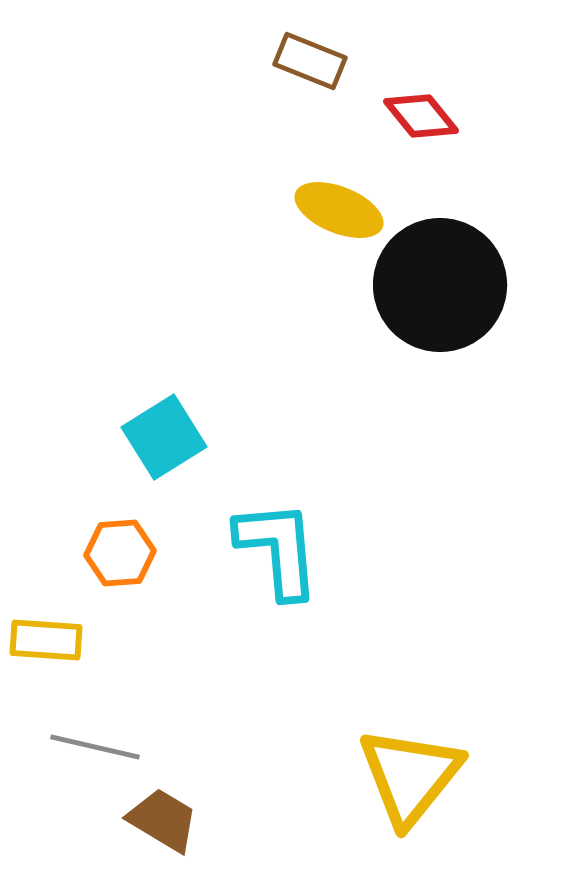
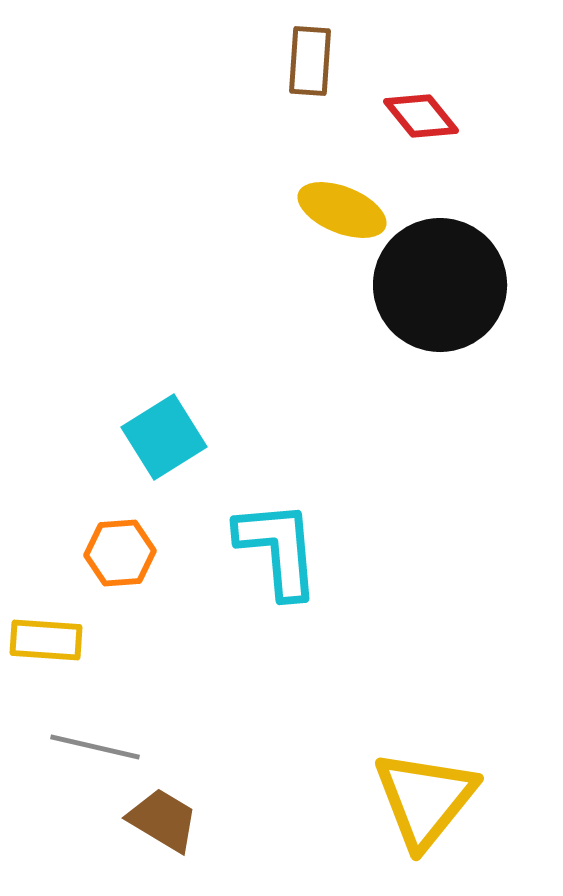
brown rectangle: rotated 72 degrees clockwise
yellow ellipse: moved 3 px right
yellow triangle: moved 15 px right, 23 px down
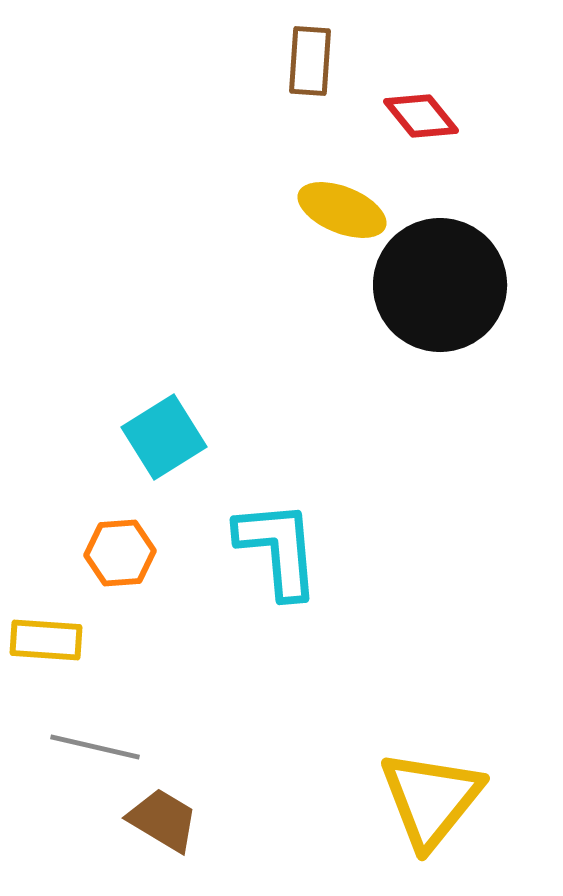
yellow triangle: moved 6 px right
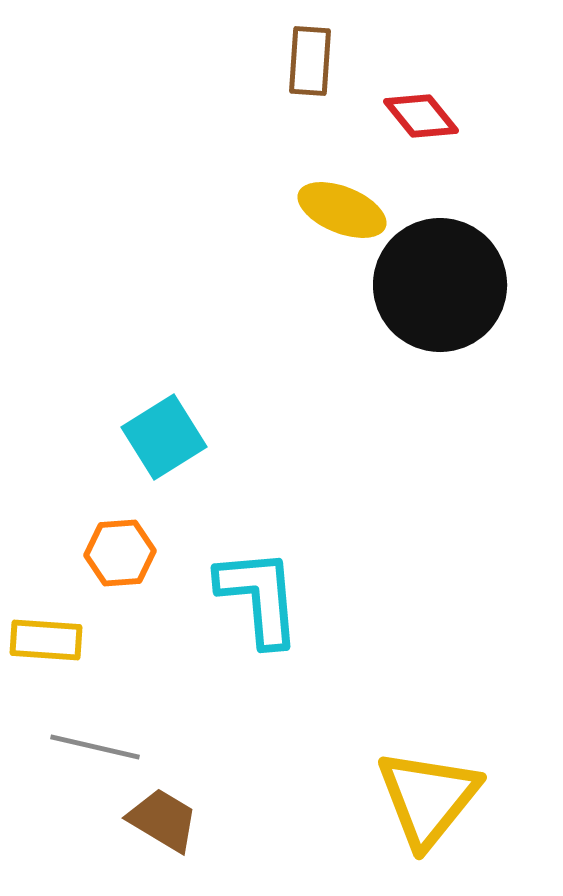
cyan L-shape: moved 19 px left, 48 px down
yellow triangle: moved 3 px left, 1 px up
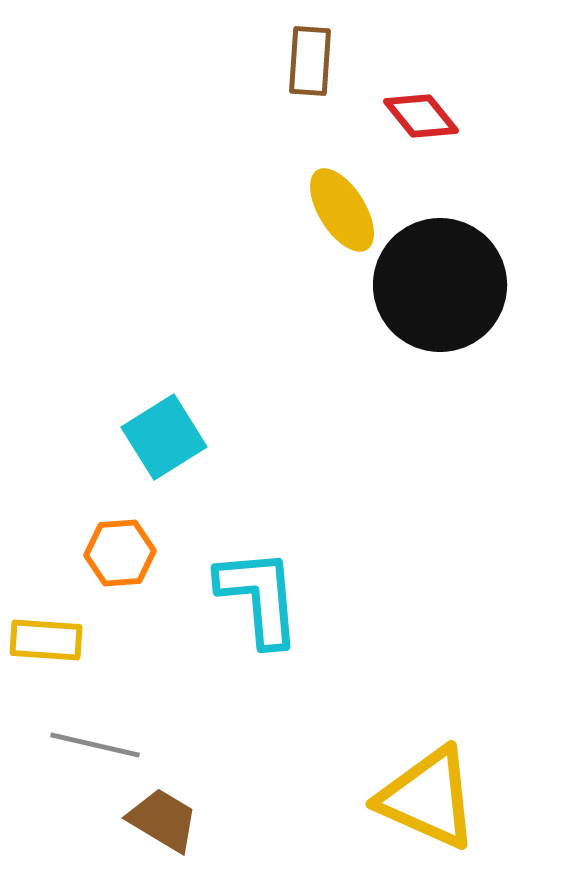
yellow ellipse: rotated 36 degrees clockwise
gray line: moved 2 px up
yellow triangle: rotated 45 degrees counterclockwise
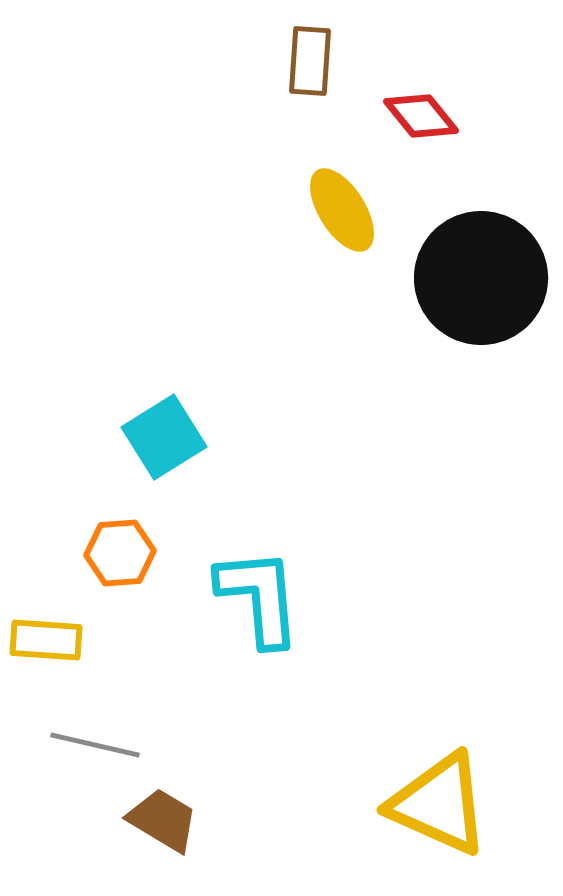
black circle: moved 41 px right, 7 px up
yellow triangle: moved 11 px right, 6 px down
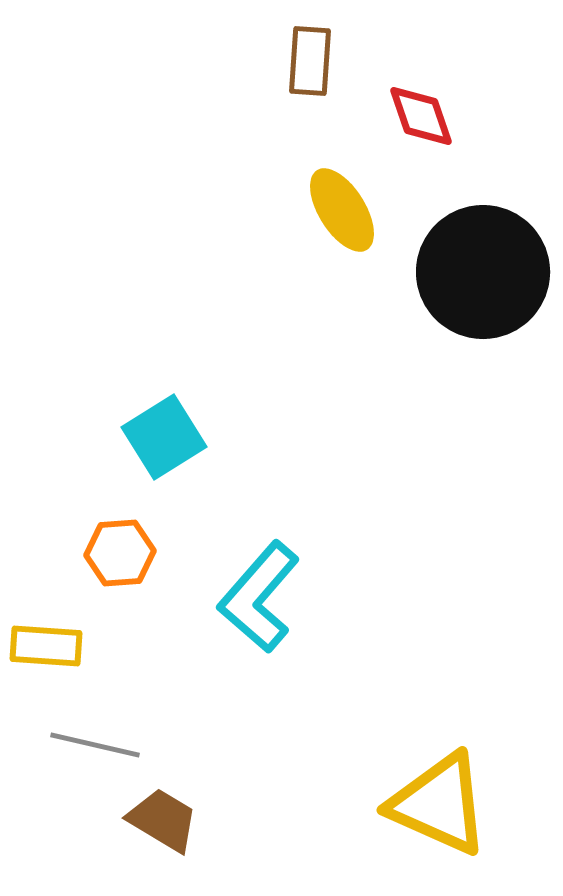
red diamond: rotated 20 degrees clockwise
black circle: moved 2 px right, 6 px up
cyan L-shape: rotated 134 degrees counterclockwise
yellow rectangle: moved 6 px down
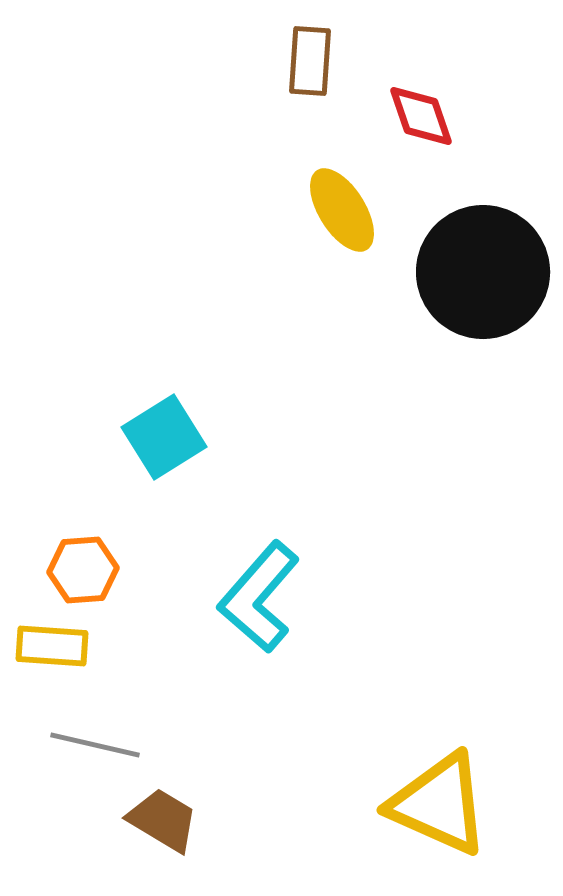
orange hexagon: moved 37 px left, 17 px down
yellow rectangle: moved 6 px right
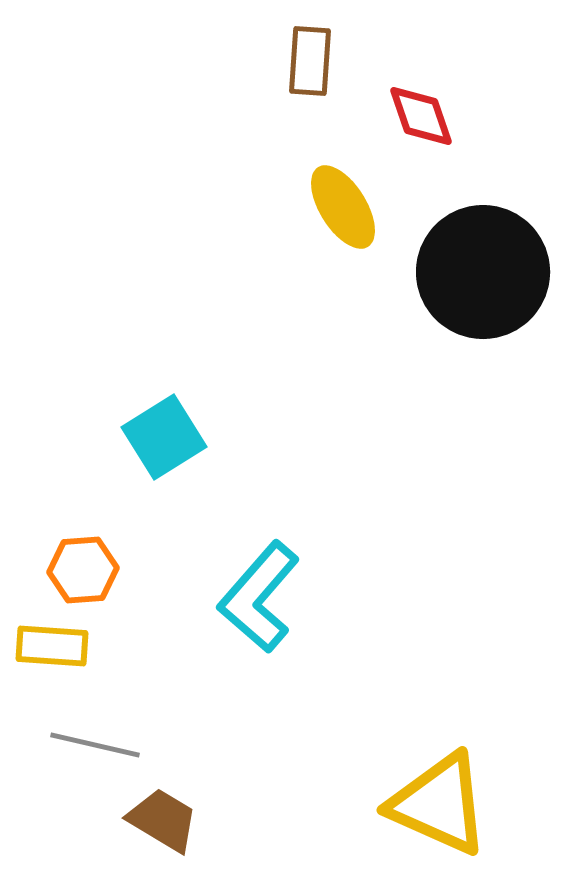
yellow ellipse: moved 1 px right, 3 px up
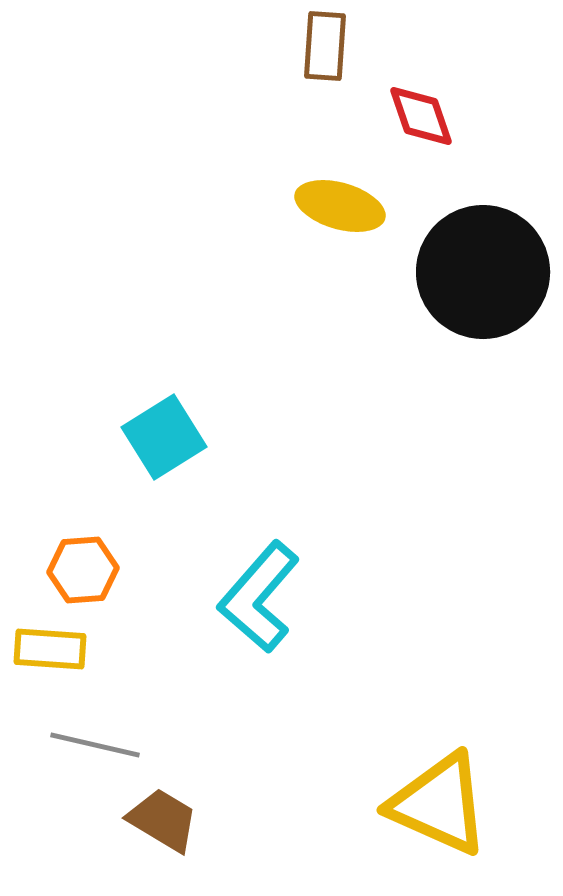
brown rectangle: moved 15 px right, 15 px up
yellow ellipse: moved 3 px left, 1 px up; rotated 42 degrees counterclockwise
yellow rectangle: moved 2 px left, 3 px down
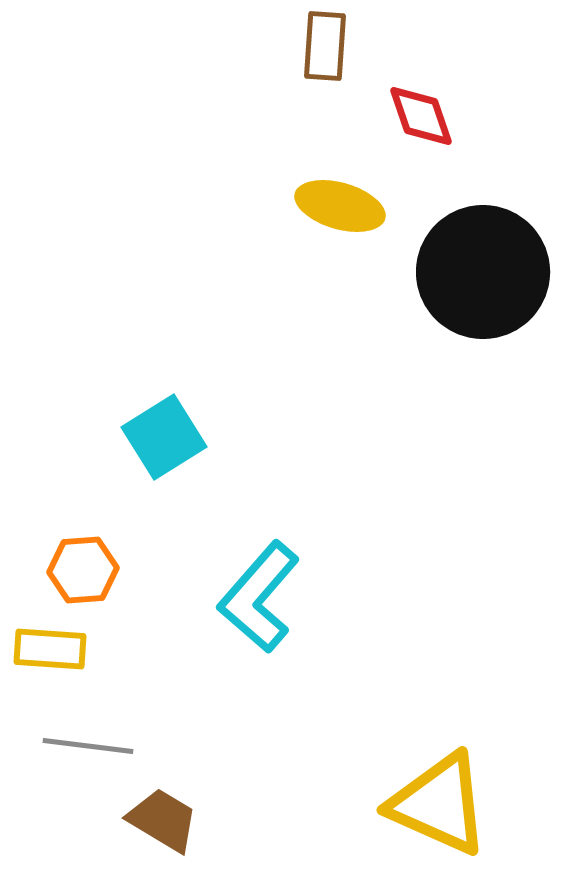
gray line: moved 7 px left, 1 px down; rotated 6 degrees counterclockwise
